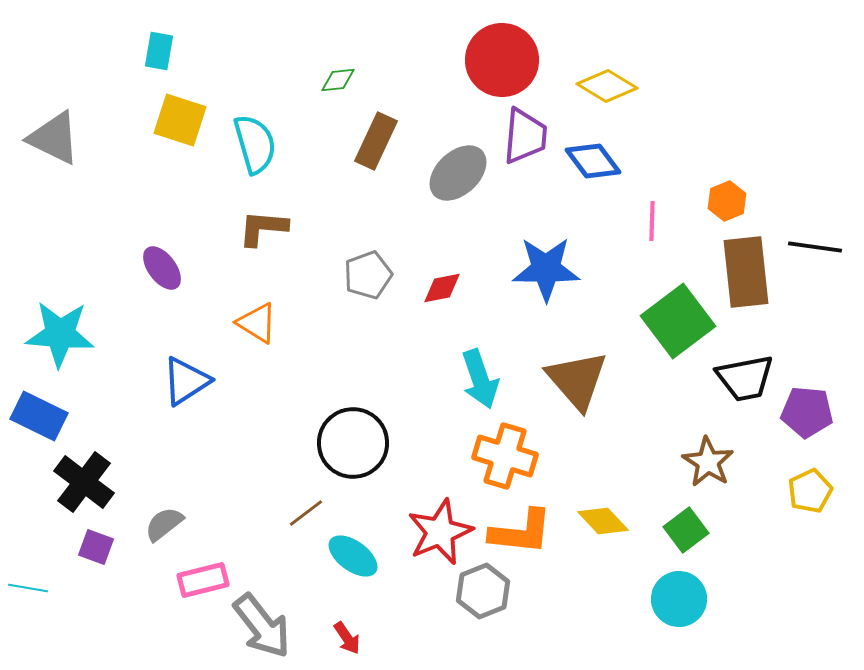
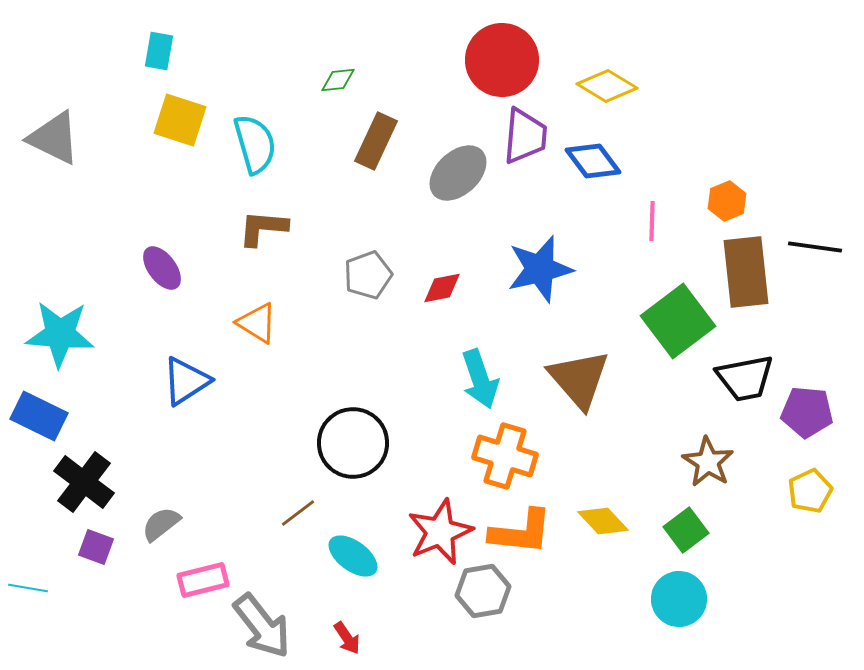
blue star at (546, 269): moved 6 px left; rotated 14 degrees counterclockwise
brown triangle at (577, 380): moved 2 px right, 1 px up
brown line at (306, 513): moved 8 px left
gray semicircle at (164, 524): moved 3 px left
gray hexagon at (483, 591): rotated 12 degrees clockwise
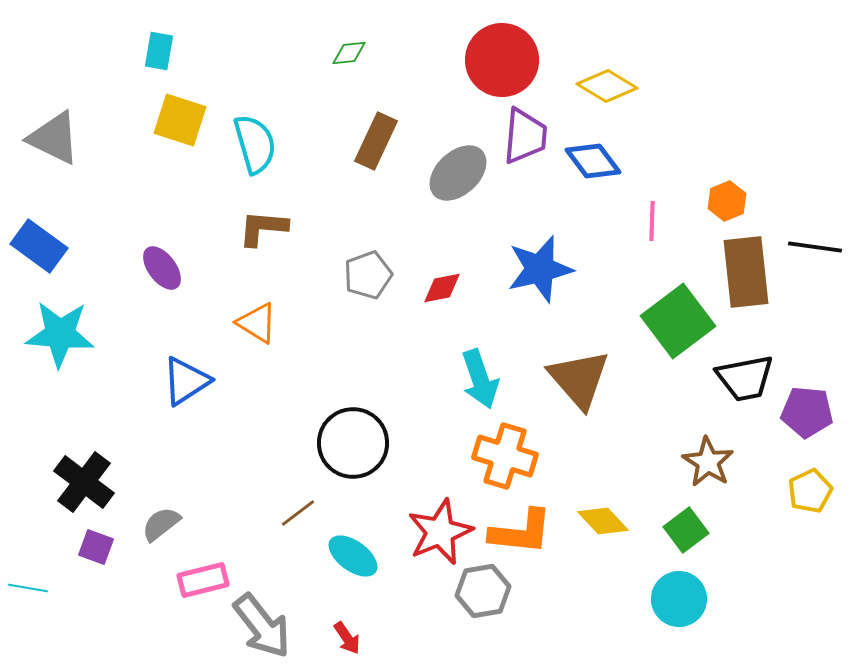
green diamond at (338, 80): moved 11 px right, 27 px up
blue rectangle at (39, 416): moved 170 px up; rotated 10 degrees clockwise
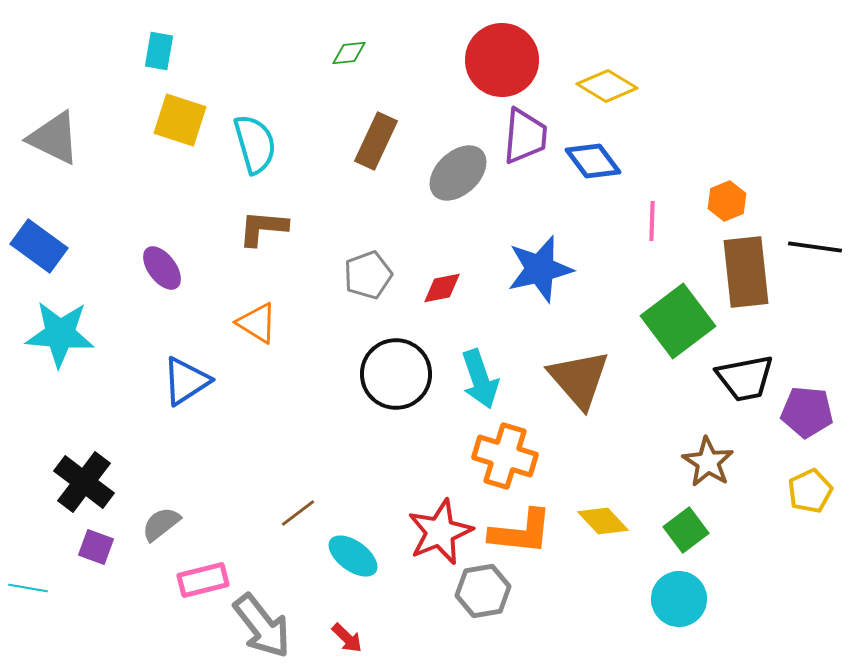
black circle at (353, 443): moved 43 px right, 69 px up
red arrow at (347, 638): rotated 12 degrees counterclockwise
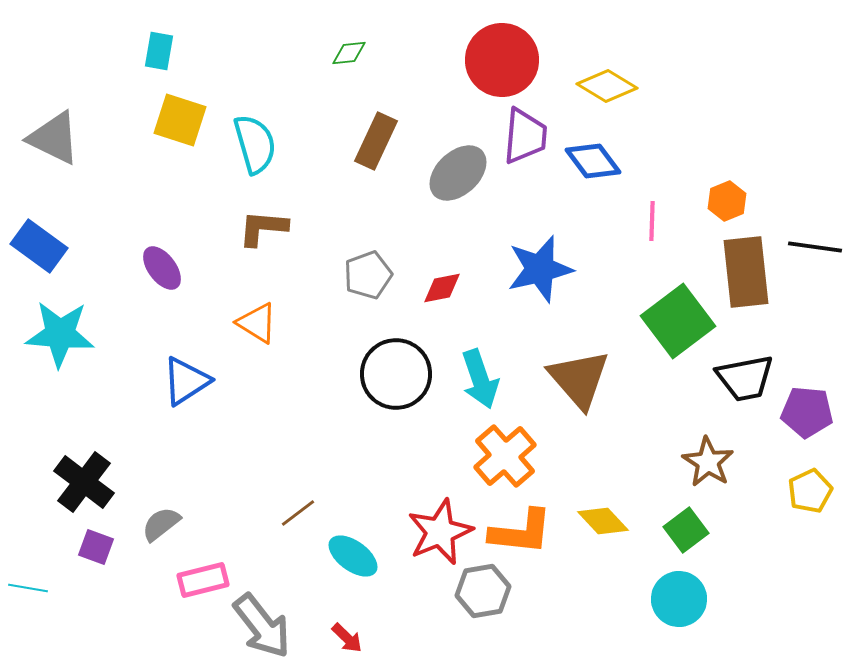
orange cross at (505, 456): rotated 32 degrees clockwise
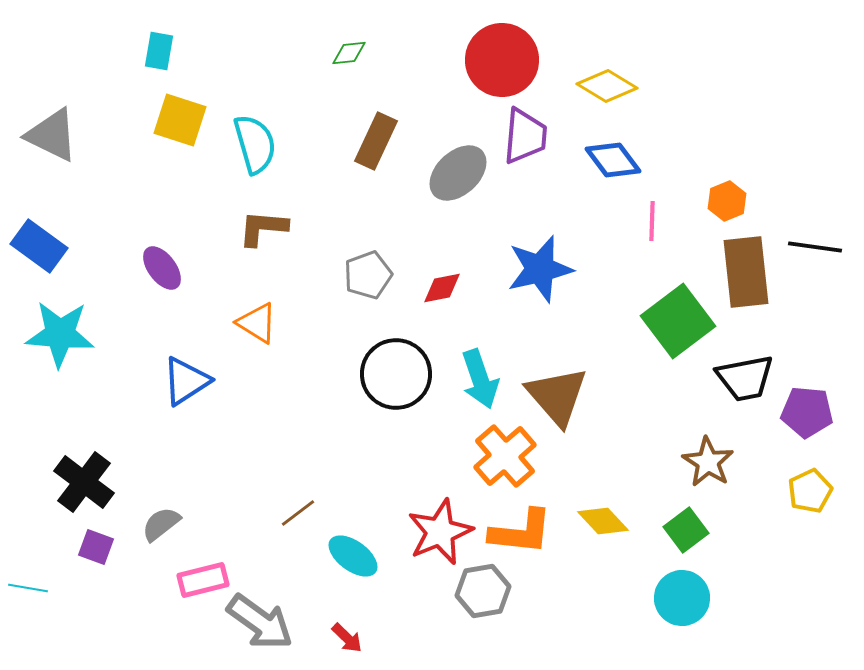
gray triangle at (54, 138): moved 2 px left, 3 px up
blue diamond at (593, 161): moved 20 px right, 1 px up
brown triangle at (579, 379): moved 22 px left, 17 px down
cyan circle at (679, 599): moved 3 px right, 1 px up
gray arrow at (262, 626): moved 2 px left, 4 px up; rotated 16 degrees counterclockwise
